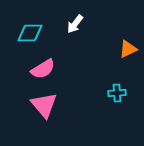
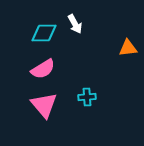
white arrow: rotated 66 degrees counterclockwise
cyan diamond: moved 14 px right
orange triangle: moved 1 px up; rotated 18 degrees clockwise
cyan cross: moved 30 px left, 4 px down
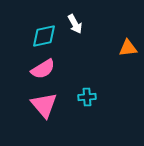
cyan diamond: moved 3 px down; rotated 12 degrees counterclockwise
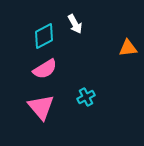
cyan diamond: rotated 16 degrees counterclockwise
pink semicircle: moved 2 px right
cyan cross: moved 1 px left; rotated 24 degrees counterclockwise
pink triangle: moved 3 px left, 2 px down
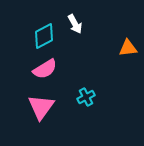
pink triangle: rotated 16 degrees clockwise
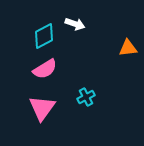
white arrow: rotated 42 degrees counterclockwise
pink triangle: moved 1 px right, 1 px down
